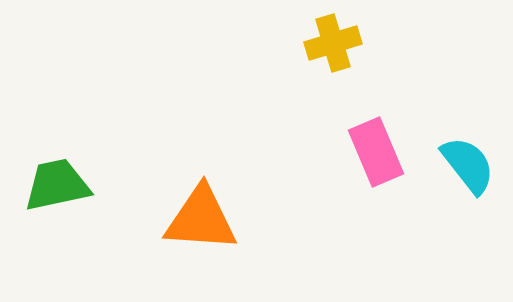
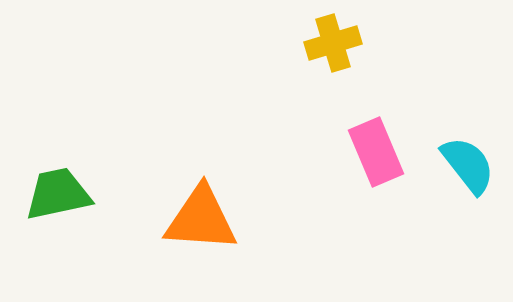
green trapezoid: moved 1 px right, 9 px down
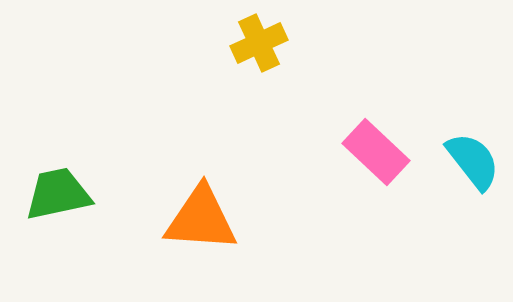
yellow cross: moved 74 px left; rotated 8 degrees counterclockwise
pink rectangle: rotated 24 degrees counterclockwise
cyan semicircle: moved 5 px right, 4 px up
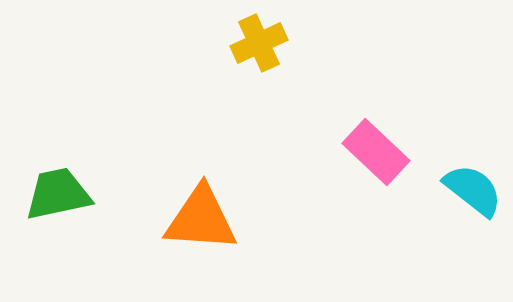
cyan semicircle: moved 29 px down; rotated 14 degrees counterclockwise
